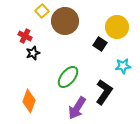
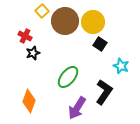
yellow circle: moved 24 px left, 5 px up
cyan star: moved 2 px left; rotated 28 degrees clockwise
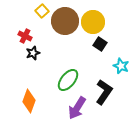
green ellipse: moved 3 px down
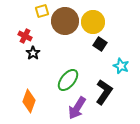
yellow square: rotated 24 degrees clockwise
black star: rotated 16 degrees counterclockwise
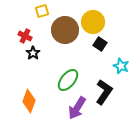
brown circle: moved 9 px down
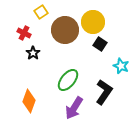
yellow square: moved 1 px left, 1 px down; rotated 16 degrees counterclockwise
red cross: moved 1 px left, 3 px up
purple arrow: moved 3 px left
